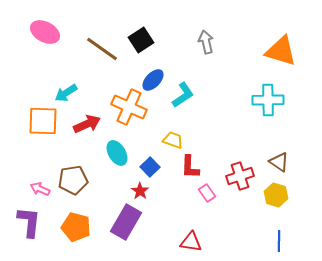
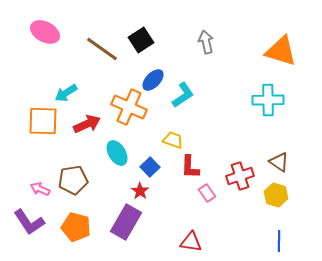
purple L-shape: rotated 140 degrees clockwise
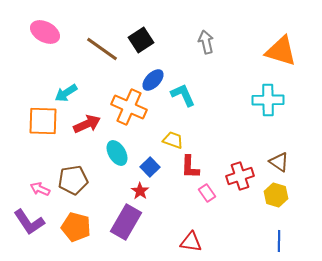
cyan L-shape: rotated 80 degrees counterclockwise
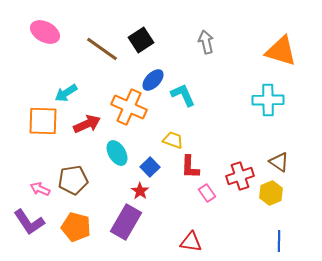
yellow hexagon: moved 5 px left, 2 px up; rotated 20 degrees clockwise
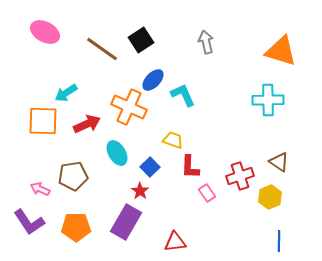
brown pentagon: moved 4 px up
yellow hexagon: moved 1 px left, 4 px down
orange pentagon: rotated 16 degrees counterclockwise
red triangle: moved 16 px left; rotated 15 degrees counterclockwise
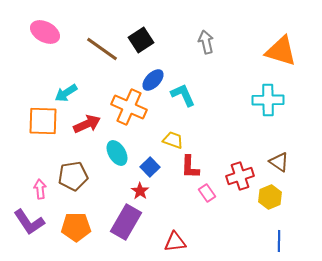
pink arrow: rotated 60 degrees clockwise
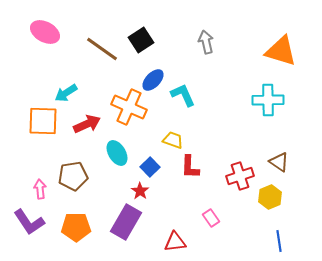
pink rectangle: moved 4 px right, 25 px down
blue line: rotated 10 degrees counterclockwise
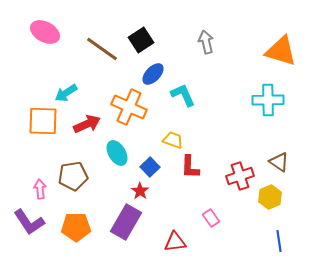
blue ellipse: moved 6 px up
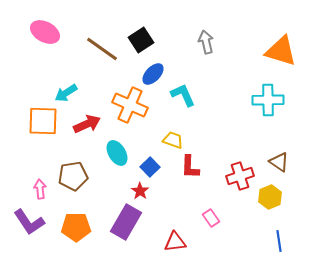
orange cross: moved 1 px right, 2 px up
